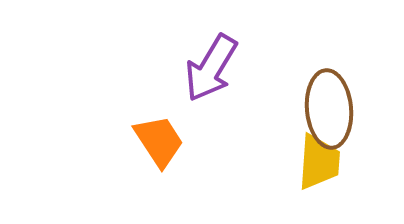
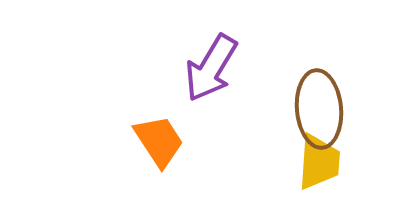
brown ellipse: moved 10 px left
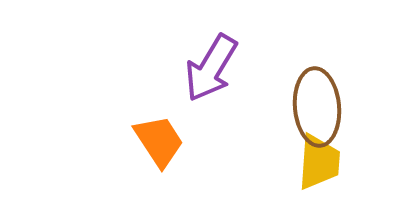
brown ellipse: moved 2 px left, 2 px up
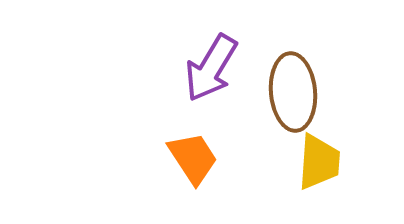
brown ellipse: moved 24 px left, 15 px up
orange trapezoid: moved 34 px right, 17 px down
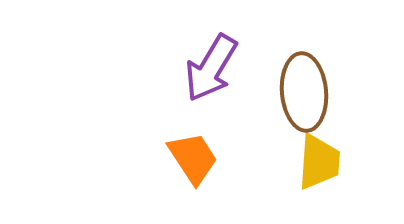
brown ellipse: moved 11 px right
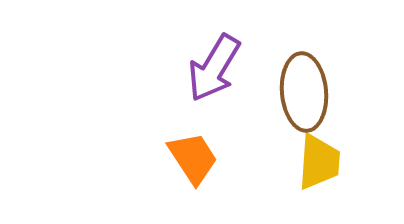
purple arrow: moved 3 px right
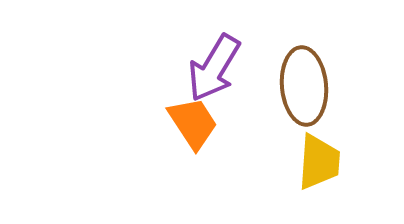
brown ellipse: moved 6 px up
orange trapezoid: moved 35 px up
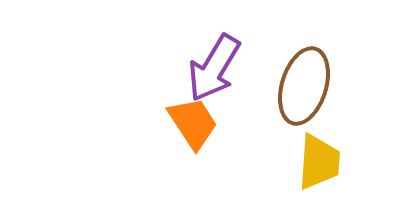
brown ellipse: rotated 22 degrees clockwise
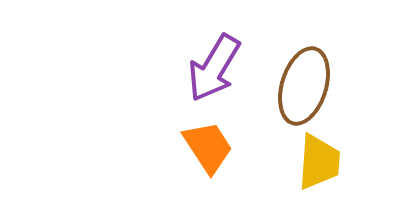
orange trapezoid: moved 15 px right, 24 px down
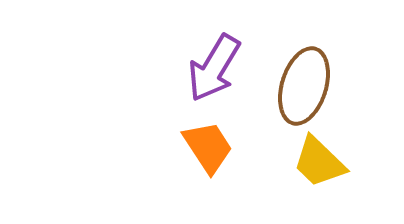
yellow trapezoid: rotated 130 degrees clockwise
